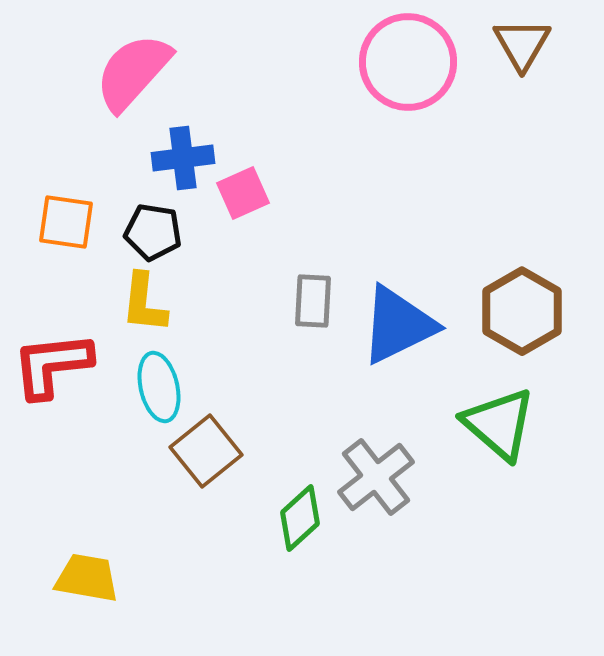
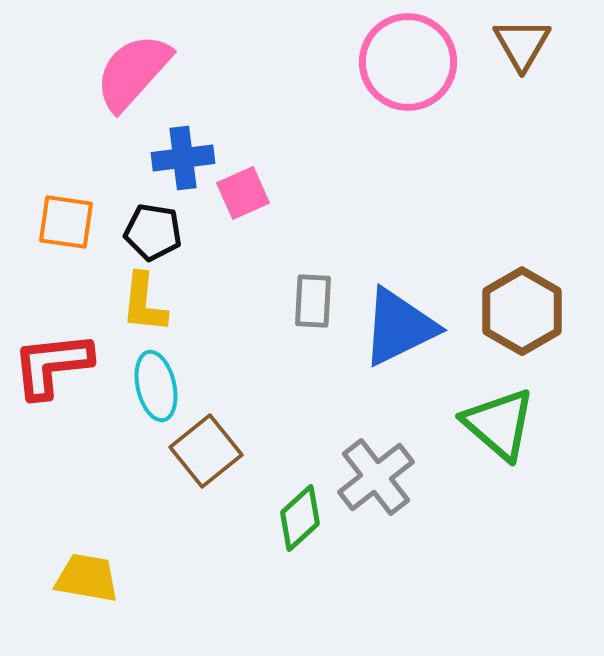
blue triangle: moved 1 px right, 2 px down
cyan ellipse: moved 3 px left, 1 px up
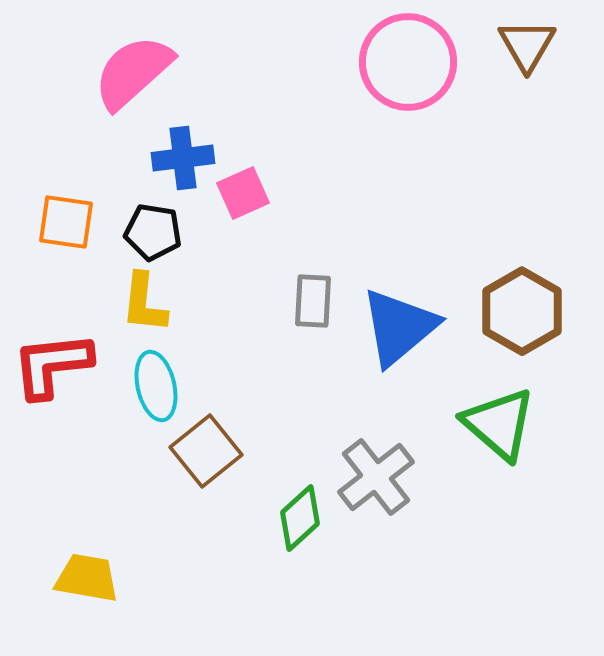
brown triangle: moved 5 px right, 1 px down
pink semicircle: rotated 6 degrees clockwise
blue triangle: rotated 14 degrees counterclockwise
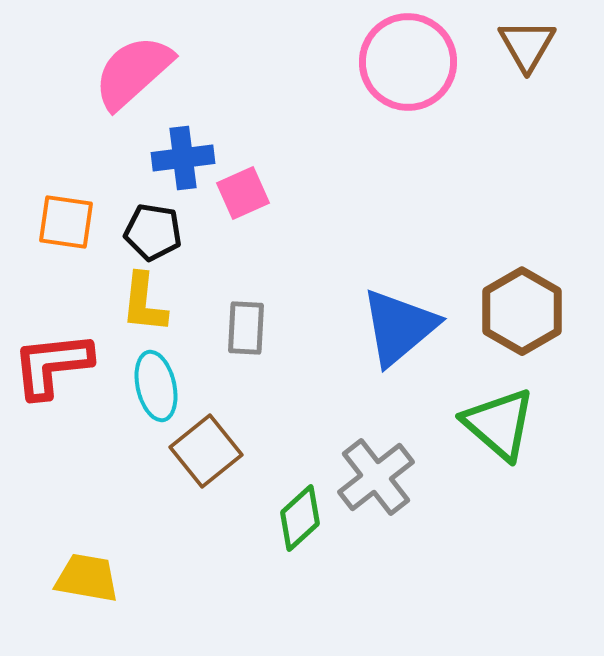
gray rectangle: moved 67 px left, 27 px down
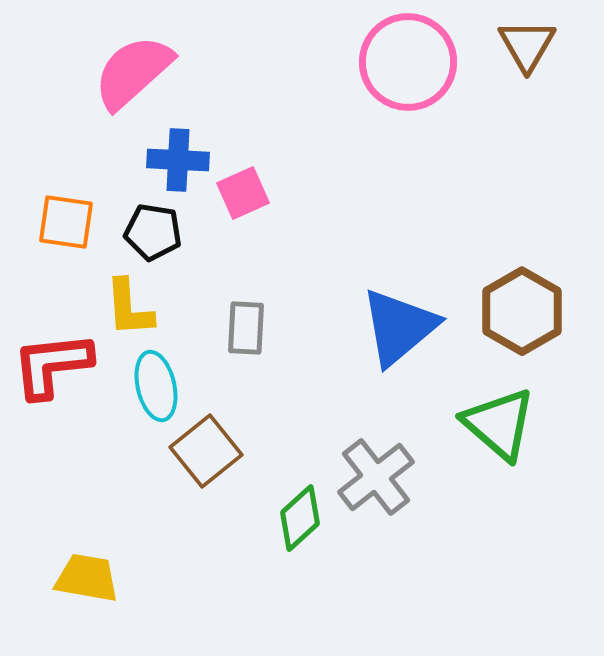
blue cross: moved 5 px left, 2 px down; rotated 10 degrees clockwise
yellow L-shape: moved 15 px left, 5 px down; rotated 10 degrees counterclockwise
